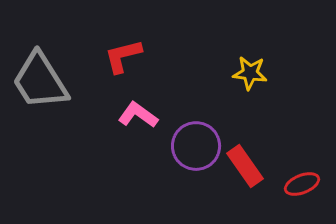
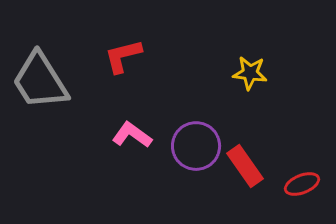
pink L-shape: moved 6 px left, 20 px down
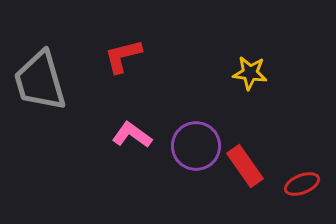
gray trapezoid: rotated 16 degrees clockwise
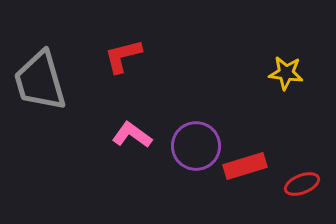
yellow star: moved 36 px right
red rectangle: rotated 72 degrees counterclockwise
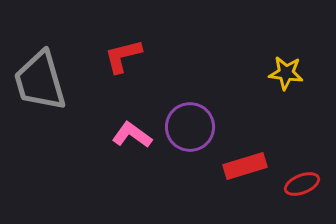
purple circle: moved 6 px left, 19 px up
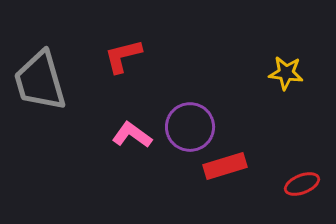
red rectangle: moved 20 px left
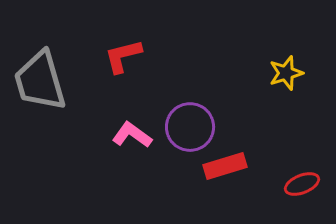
yellow star: rotated 24 degrees counterclockwise
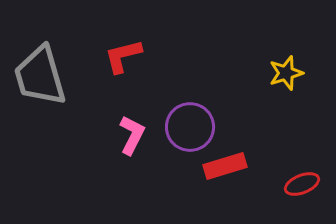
gray trapezoid: moved 5 px up
pink L-shape: rotated 81 degrees clockwise
